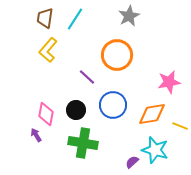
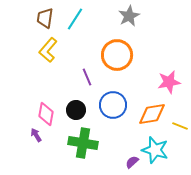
purple line: rotated 24 degrees clockwise
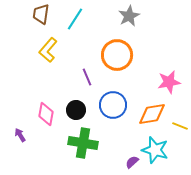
brown trapezoid: moved 4 px left, 4 px up
purple arrow: moved 16 px left
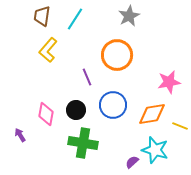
brown trapezoid: moved 1 px right, 2 px down
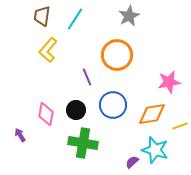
yellow line: rotated 42 degrees counterclockwise
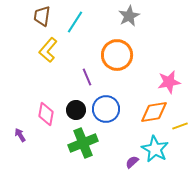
cyan line: moved 3 px down
blue circle: moved 7 px left, 4 px down
orange diamond: moved 2 px right, 2 px up
green cross: rotated 32 degrees counterclockwise
cyan star: moved 1 px up; rotated 12 degrees clockwise
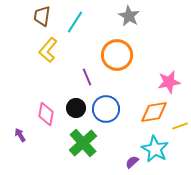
gray star: rotated 15 degrees counterclockwise
black circle: moved 2 px up
green cross: rotated 20 degrees counterclockwise
